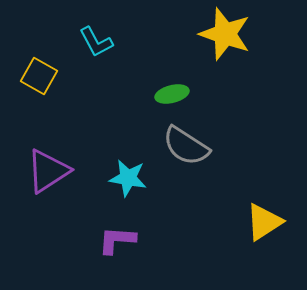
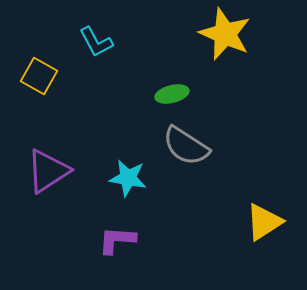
yellow star: rotated 4 degrees clockwise
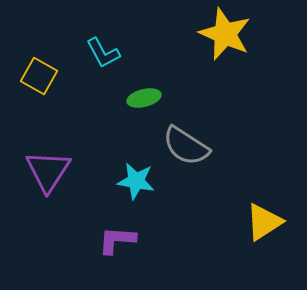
cyan L-shape: moved 7 px right, 11 px down
green ellipse: moved 28 px left, 4 px down
purple triangle: rotated 24 degrees counterclockwise
cyan star: moved 8 px right, 3 px down
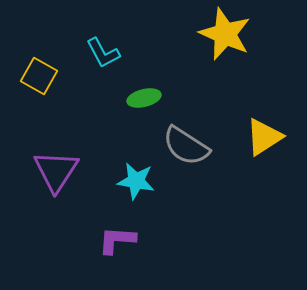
purple triangle: moved 8 px right
yellow triangle: moved 85 px up
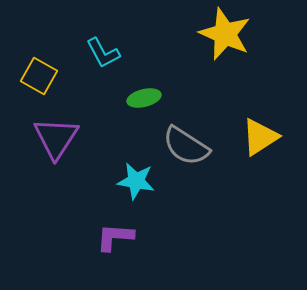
yellow triangle: moved 4 px left
purple triangle: moved 33 px up
purple L-shape: moved 2 px left, 3 px up
